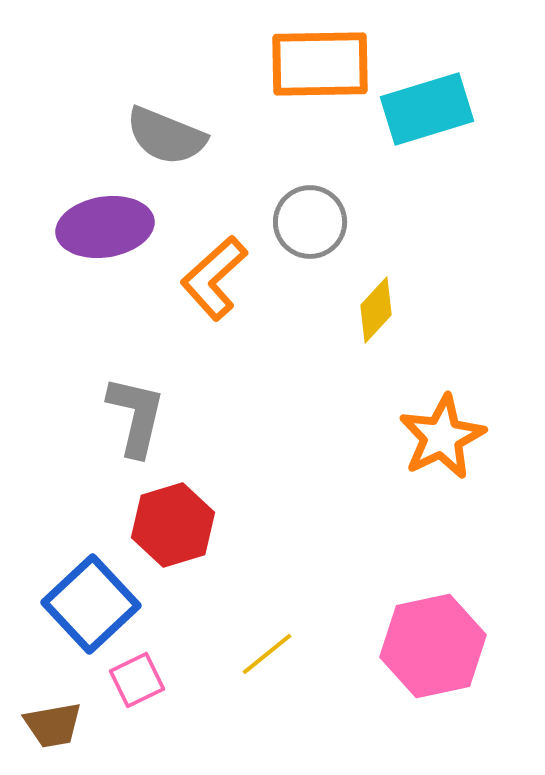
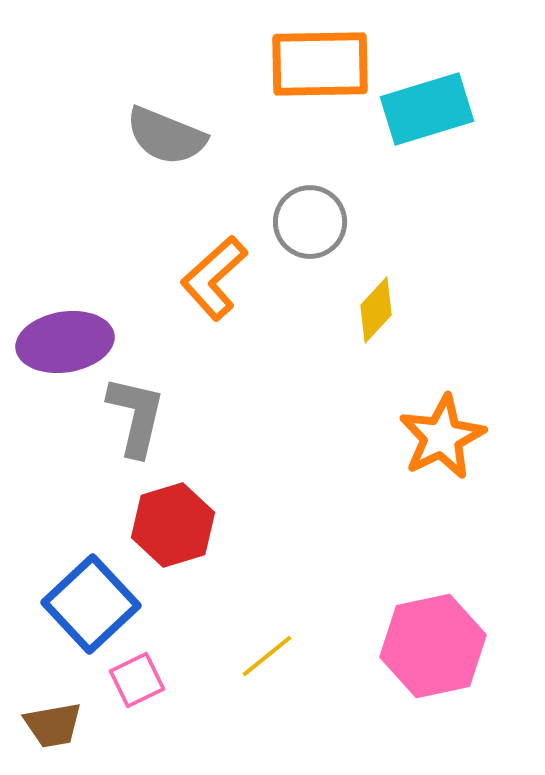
purple ellipse: moved 40 px left, 115 px down
yellow line: moved 2 px down
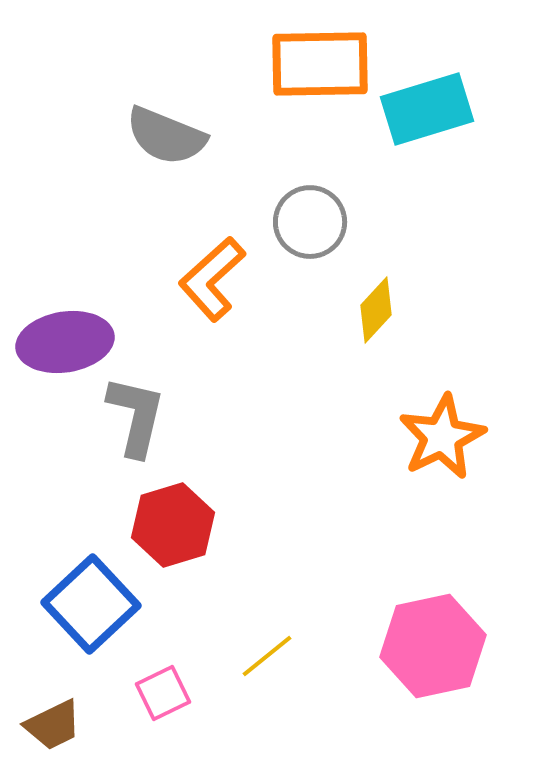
orange L-shape: moved 2 px left, 1 px down
pink square: moved 26 px right, 13 px down
brown trapezoid: rotated 16 degrees counterclockwise
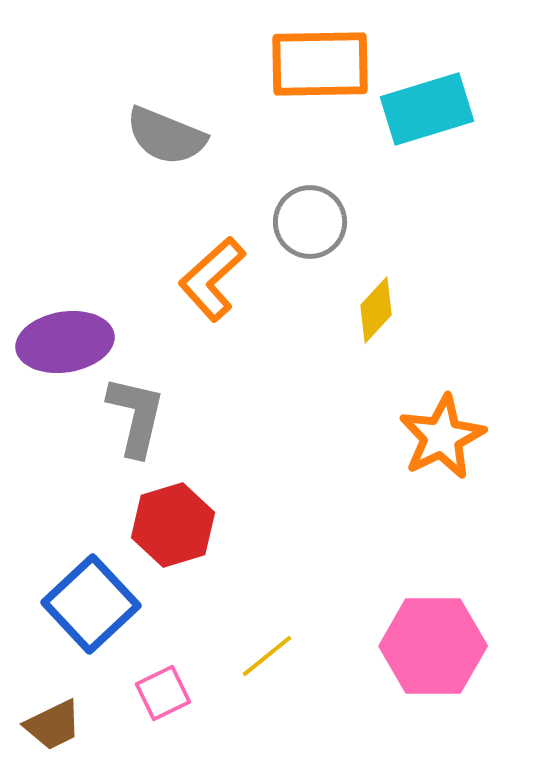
pink hexagon: rotated 12 degrees clockwise
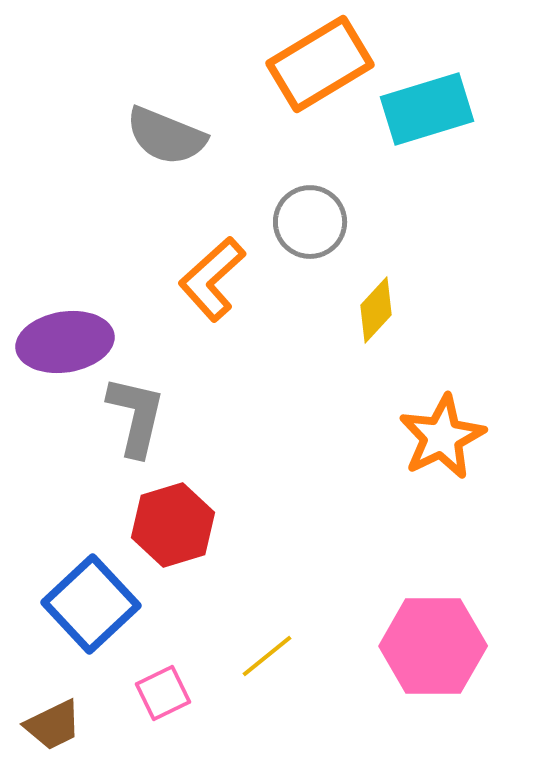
orange rectangle: rotated 30 degrees counterclockwise
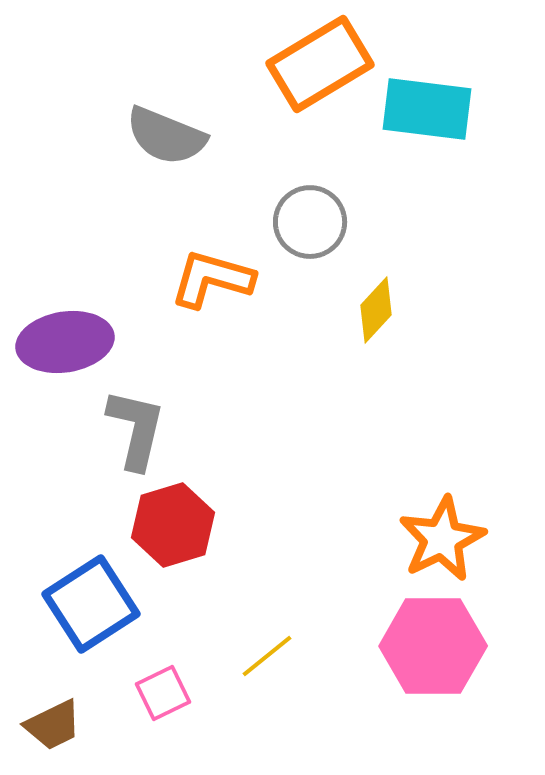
cyan rectangle: rotated 24 degrees clockwise
orange L-shape: rotated 58 degrees clockwise
gray L-shape: moved 13 px down
orange star: moved 102 px down
blue square: rotated 10 degrees clockwise
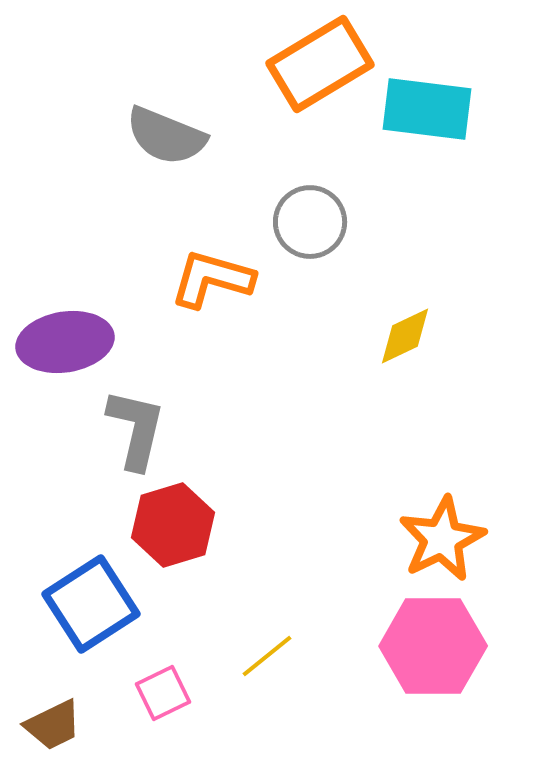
yellow diamond: moved 29 px right, 26 px down; rotated 22 degrees clockwise
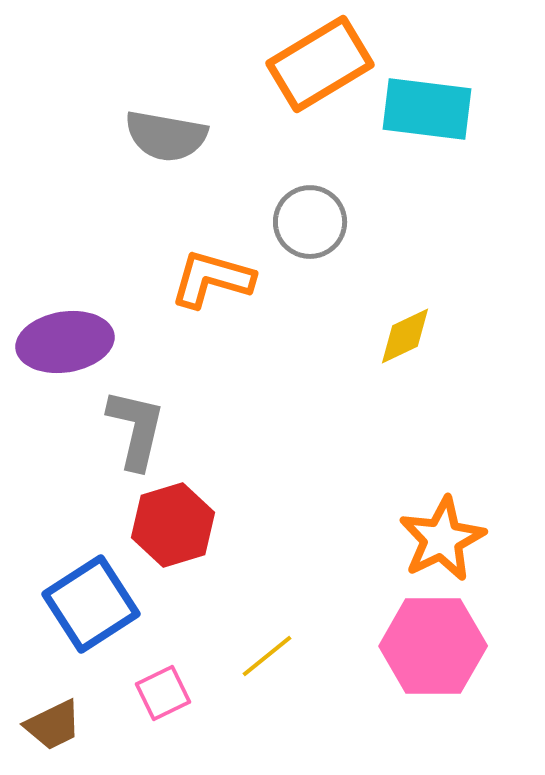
gray semicircle: rotated 12 degrees counterclockwise
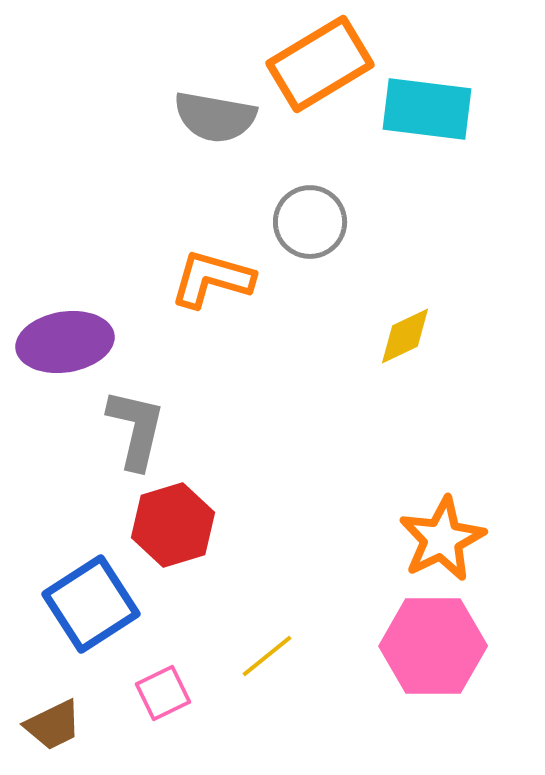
gray semicircle: moved 49 px right, 19 px up
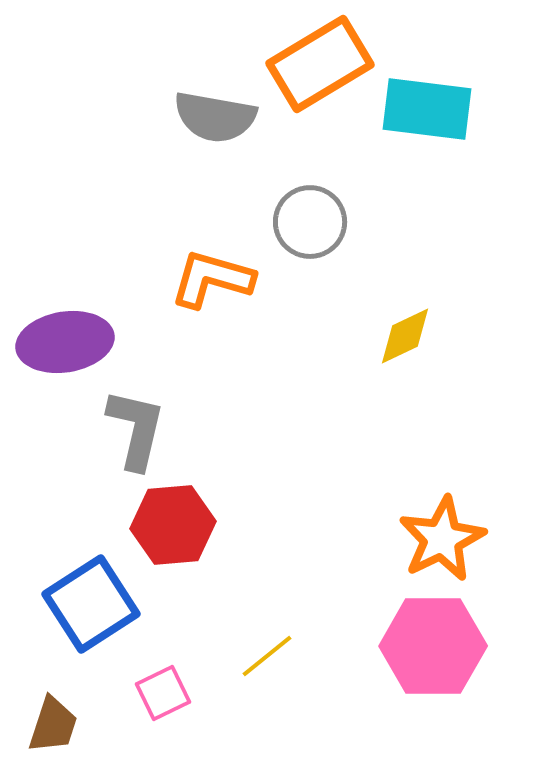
red hexagon: rotated 12 degrees clockwise
brown trapezoid: rotated 46 degrees counterclockwise
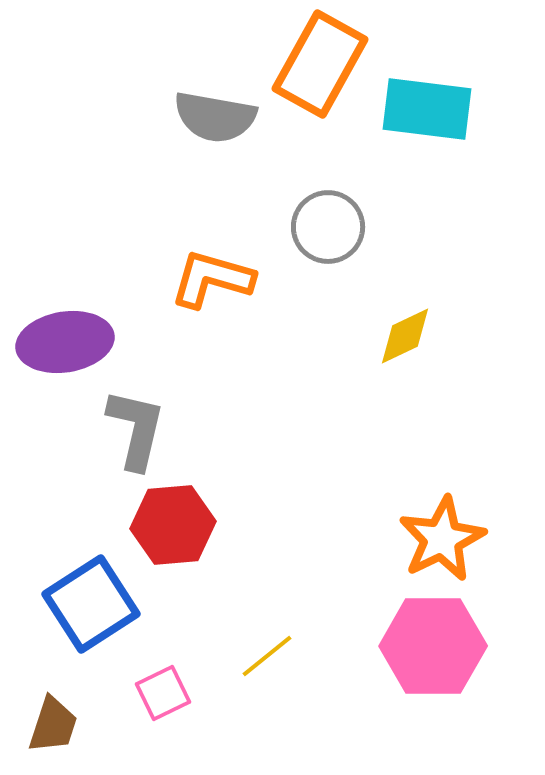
orange rectangle: rotated 30 degrees counterclockwise
gray circle: moved 18 px right, 5 px down
